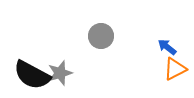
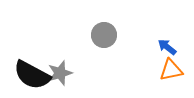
gray circle: moved 3 px right, 1 px up
orange triangle: moved 4 px left, 1 px down; rotated 15 degrees clockwise
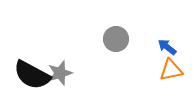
gray circle: moved 12 px right, 4 px down
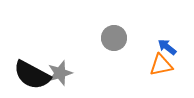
gray circle: moved 2 px left, 1 px up
orange triangle: moved 10 px left, 5 px up
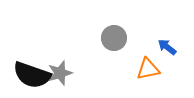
orange triangle: moved 13 px left, 4 px down
black semicircle: rotated 9 degrees counterclockwise
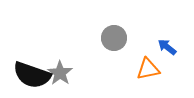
gray star: rotated 20 degrees counterclockwise
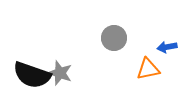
blue arrow: rotated 48 degrees counterclockwise
gray star: rotated 15 degrees counterclockwise
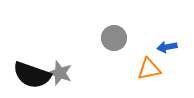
orange triangle: moved 1 px right
